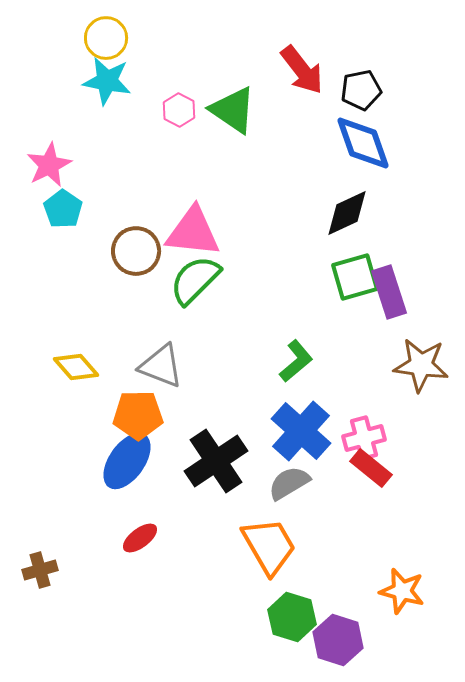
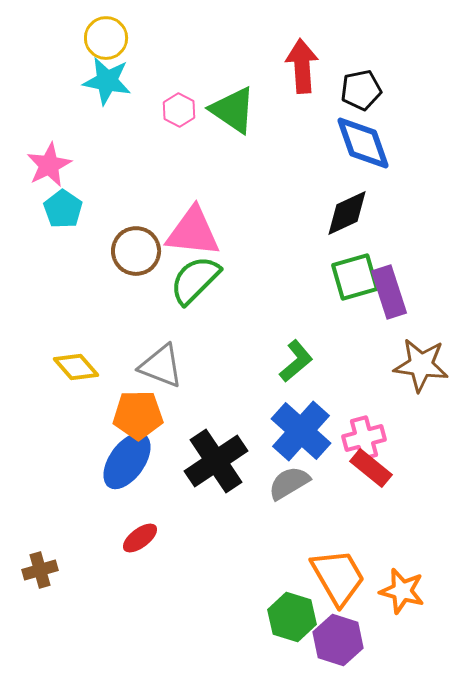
red arrow: moved 4 px up; rotated 146 degrees counterclockwise
orange trapezoid: moved 69 px right, 31 px down
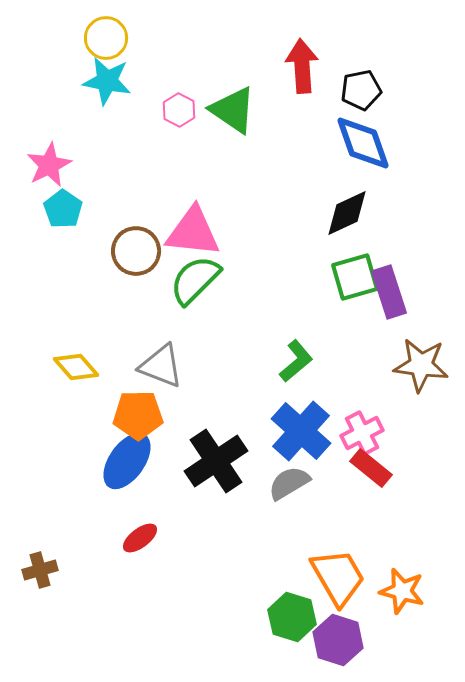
pink cross: moved 2 px left, 5 px up; rotated 12 degrees counterclockwise
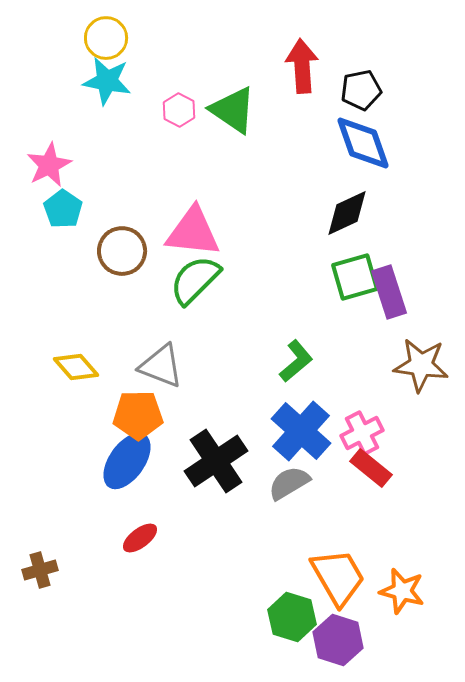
brown circle: moved 14 px left
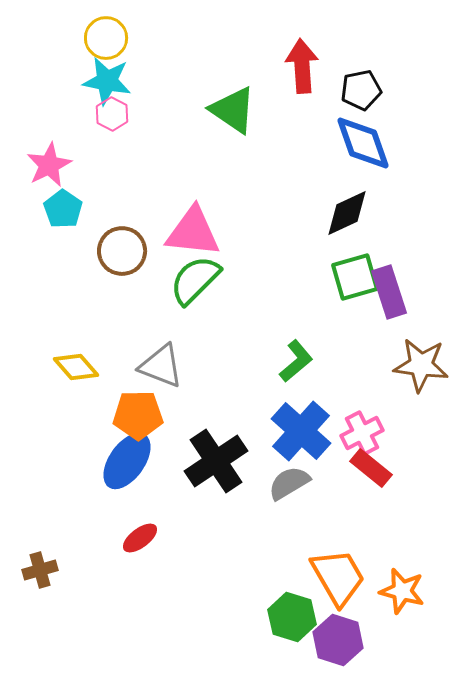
pink hexagon: moved 67 px left, 4 px down
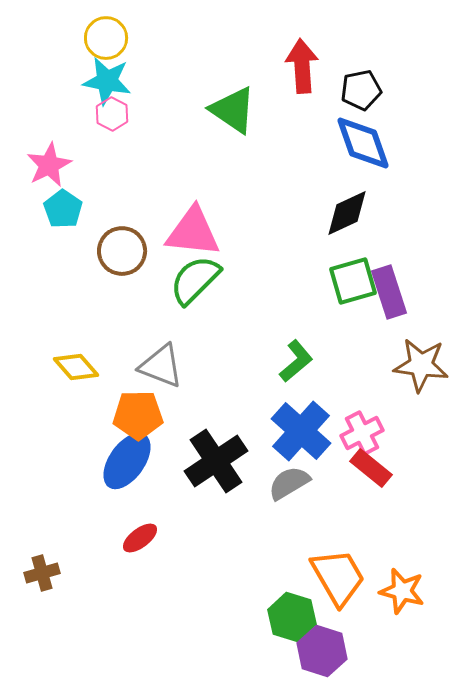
green square: moved 2 px left, 4 px down
brown cross: moved 2 px right, 3 px down
purple hexagon: moved 16 px left, 11 px down
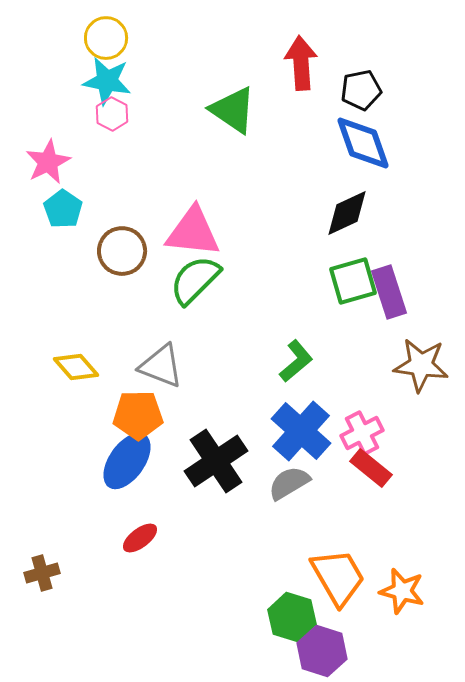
red arrow: moved 1 px left, 3 px up
pink star: moved 1 px left, 3 px up
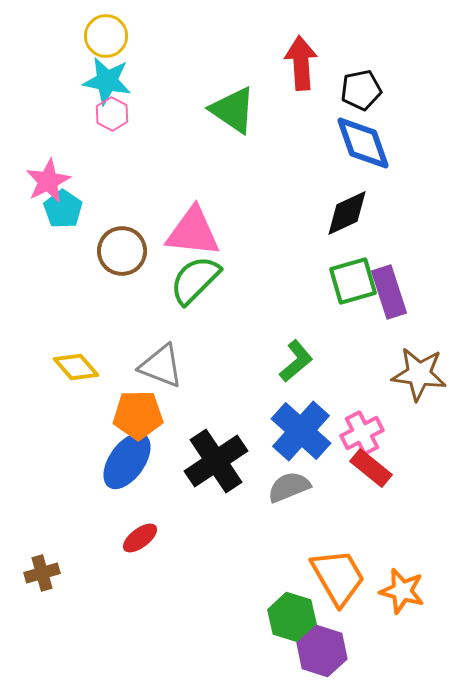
yellow circle: moved 2 px up
pink star: moved 19 px down
brown star: moved 2 px left, 9 px down
gray semicircle: moved 4 px down; rotated 9 degrees clockwise
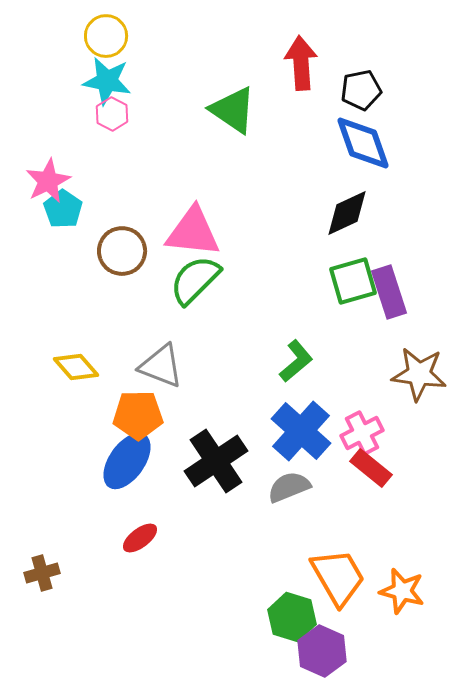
purple hexagon: rotated 6 degrees clockwise
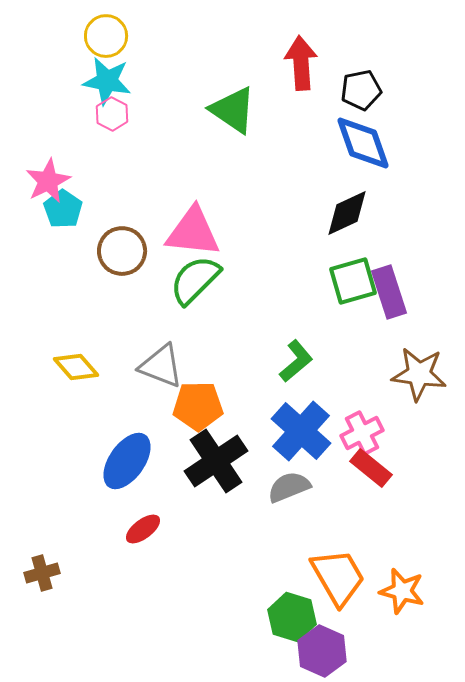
orange pentagon: moved 60 px right, 9 px up
red ellipse: moved 3 px right, 9 px up
